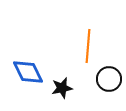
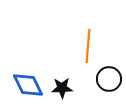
blue diamond: moved 13 px down
black star: rotated 10 degrees clockwise
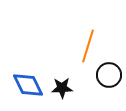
orange line: rotated 12 degrees clockwise
black circle: moved 4 px up
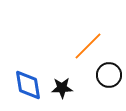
orange line: rotated 28 degrees clockwise
blue diamond: rotated 16 degrees clockwise
